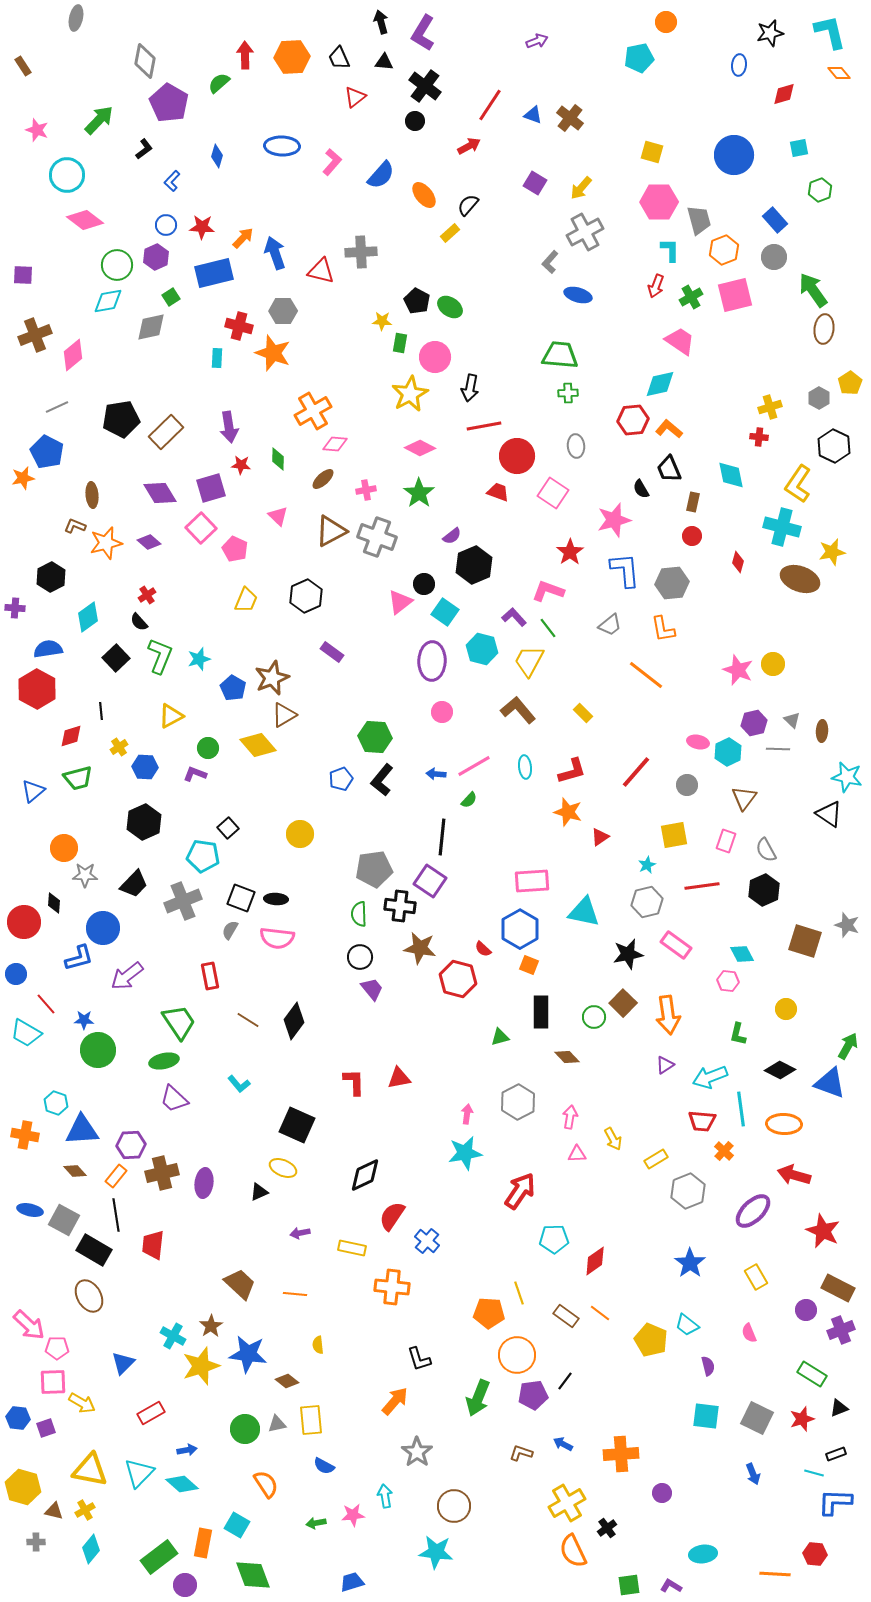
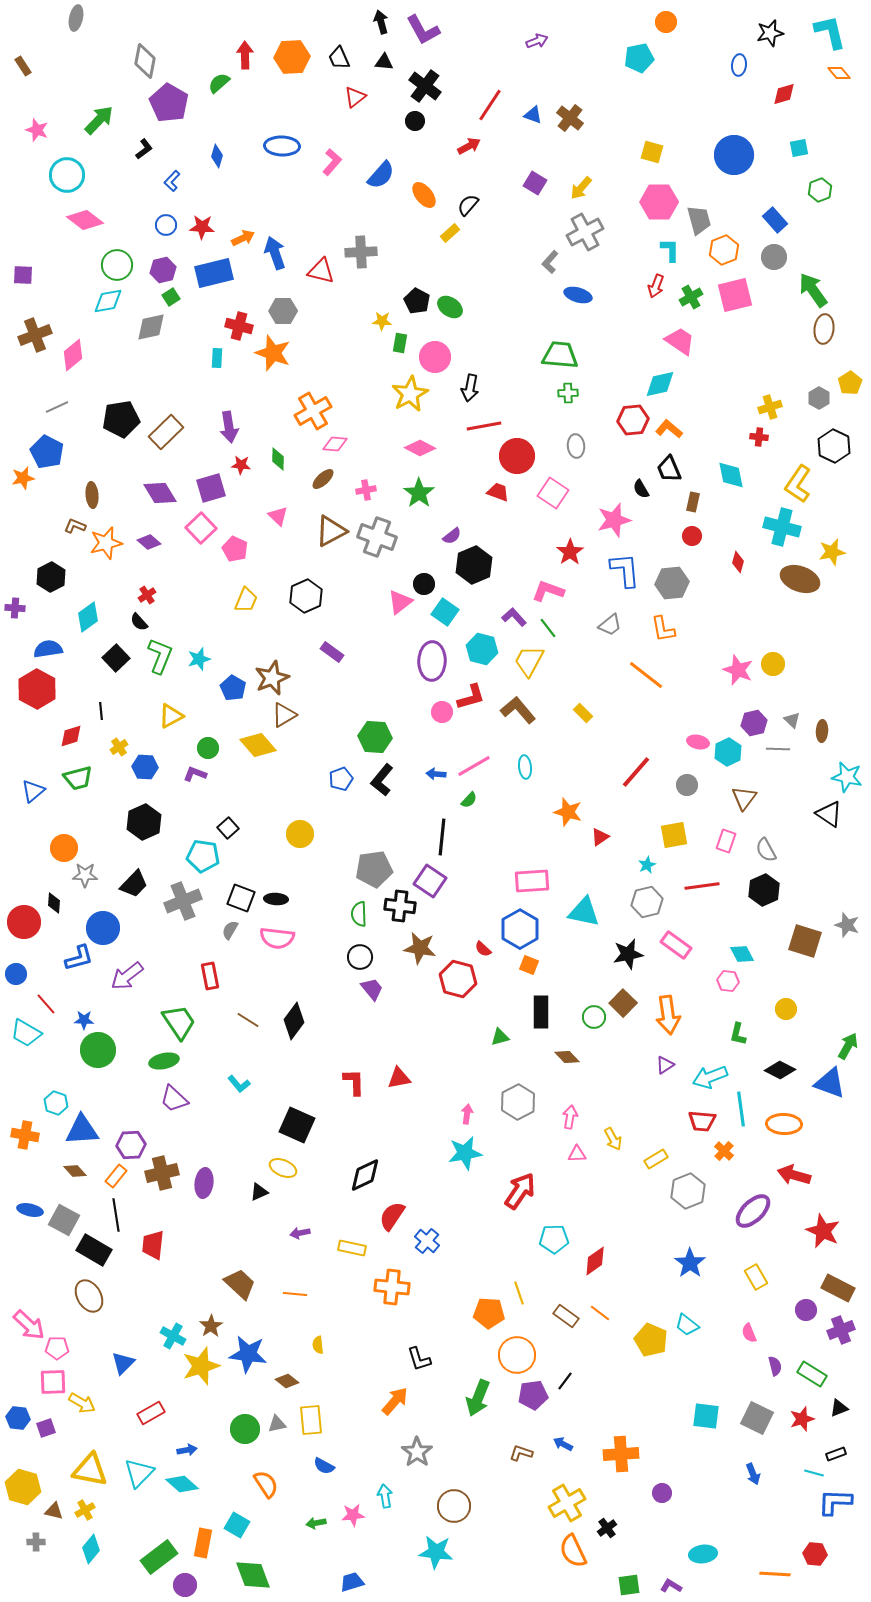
purple L-shape at (423, 33): moved 3 px up; rotated 60 degrees counterclockwise
orange arrow at (243, 238): rotated 20 degrees clockwise
purple hexagon at (156, 257): moved 7 px right, 13 px down; rotated 10 degrees clockwise
red L-shape at (572, 771): moved 101 px left, 74 px up
purple semicircle at (708, 1366): moved 67 px right
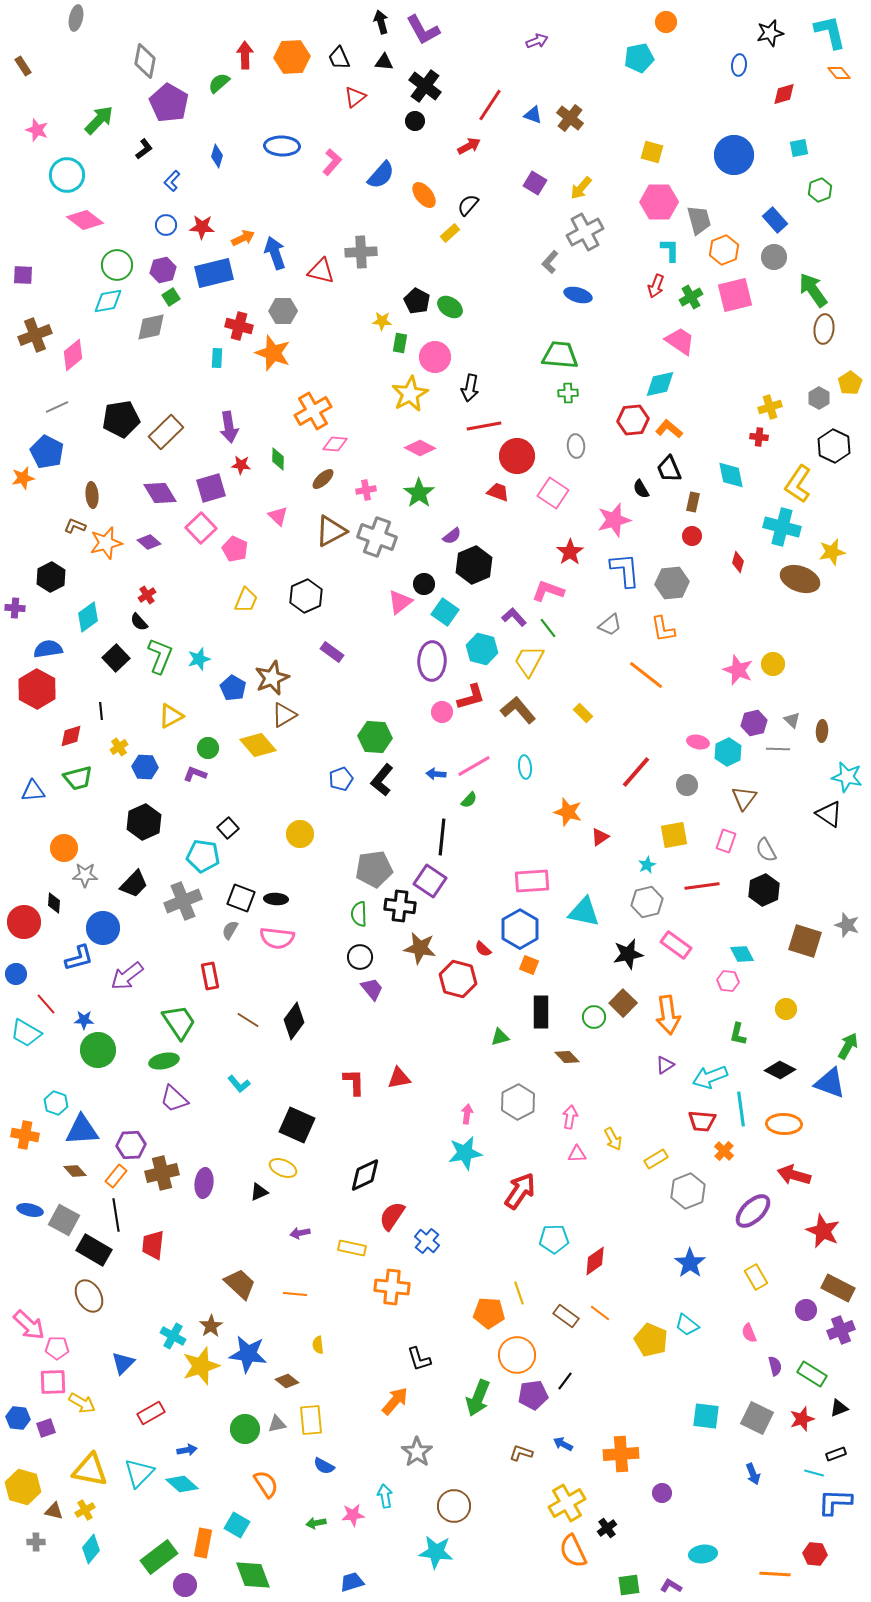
blue triangle at (33, 791): rotated 35 degrees clockwise
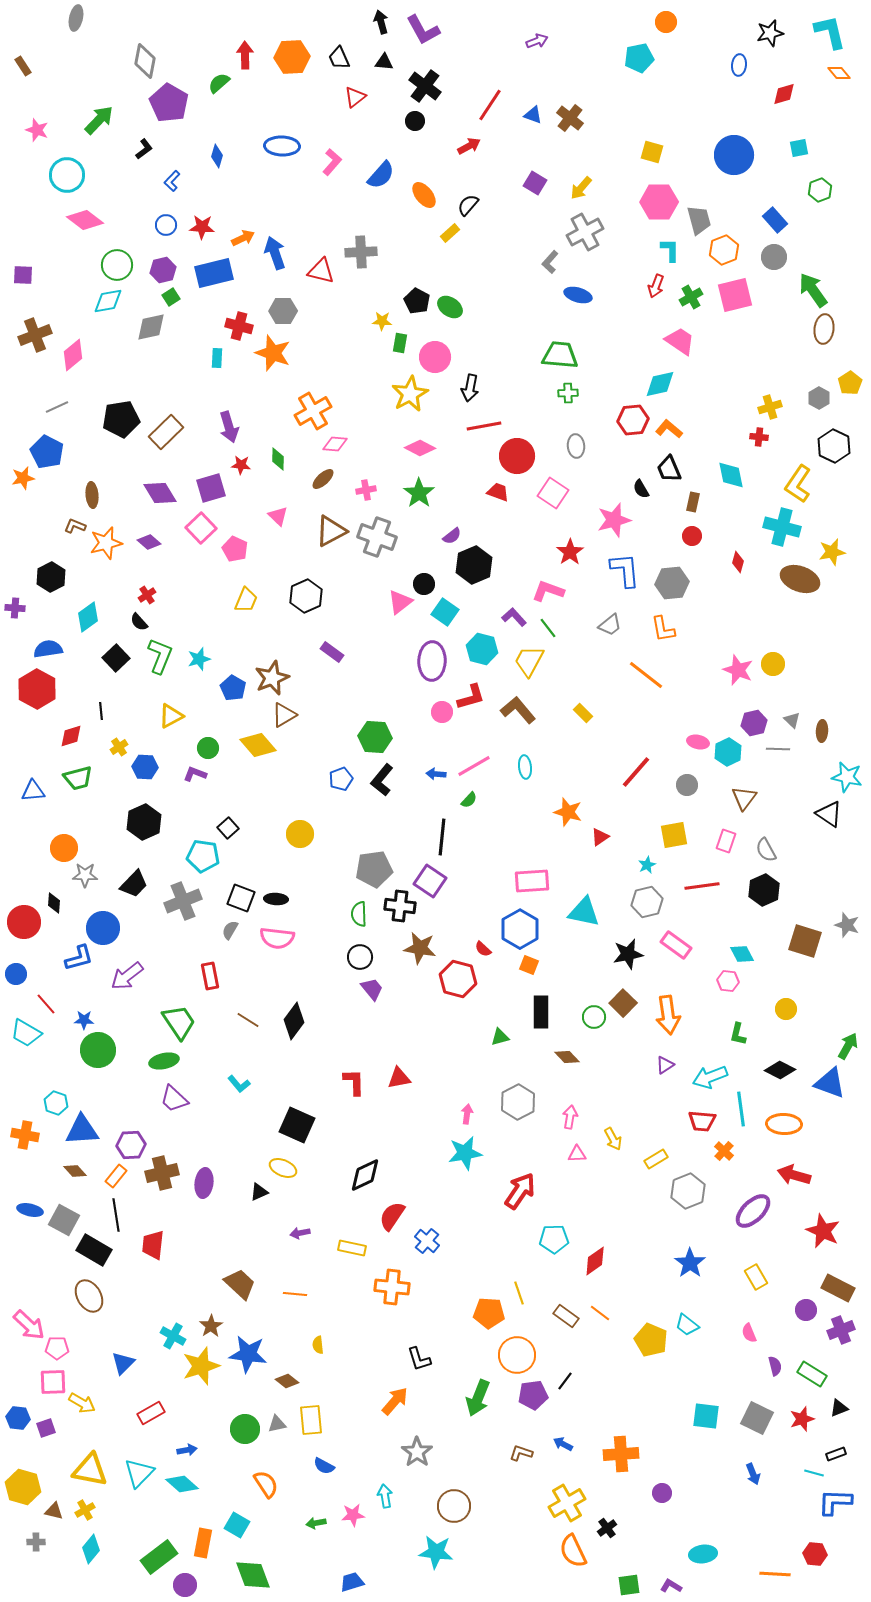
purple arrow at (229, 427): rotated 8 degrees counterclockwise
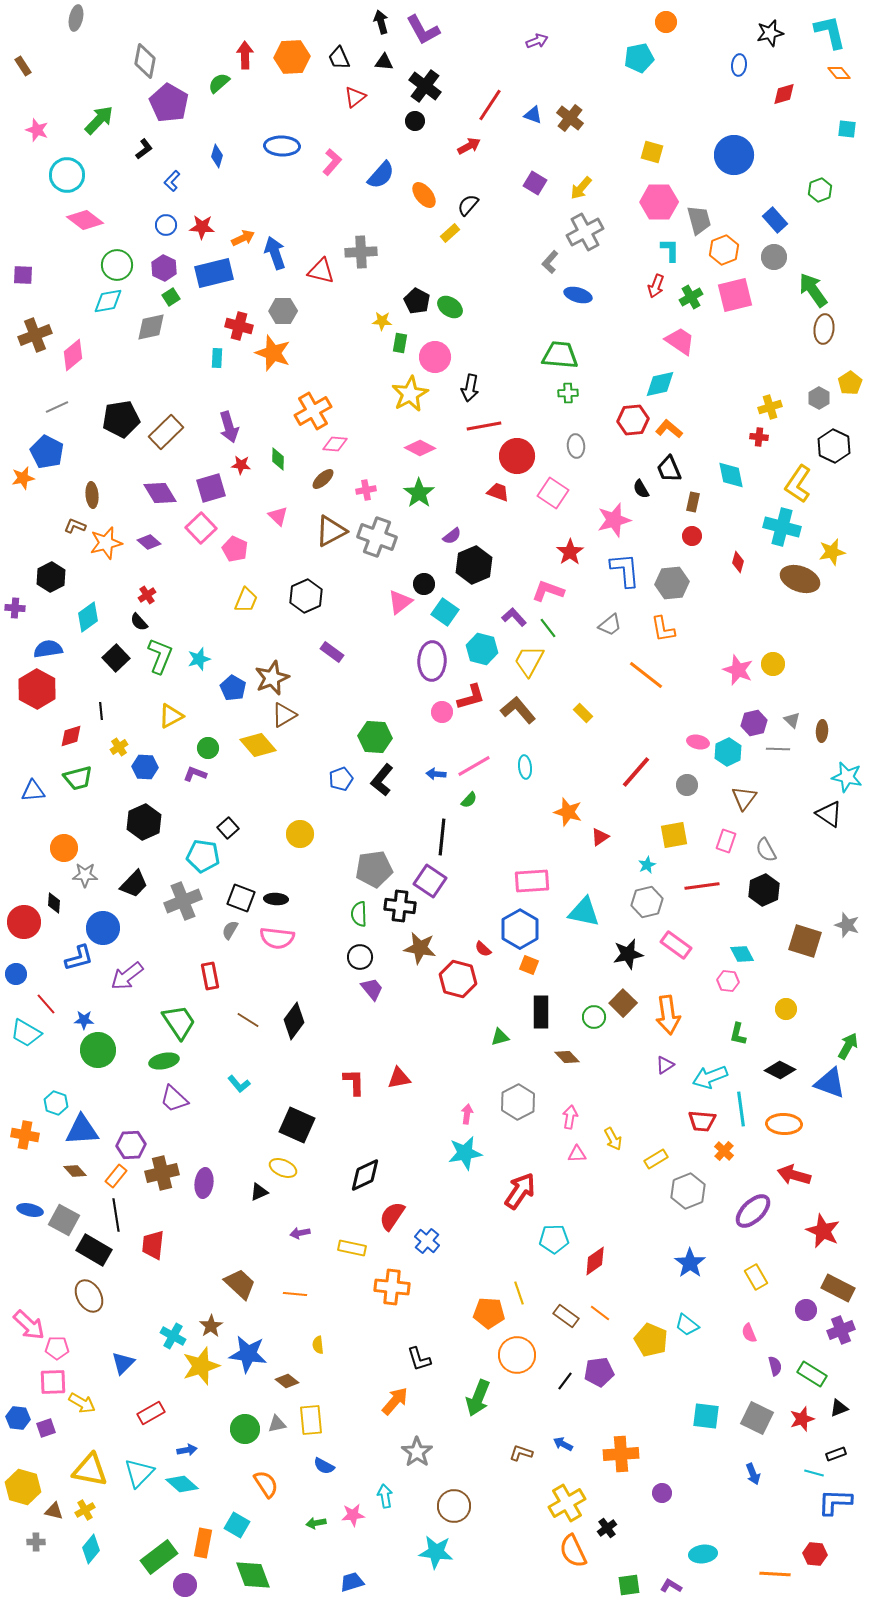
cyan square at (799, 148): moved 48 px right, 19 px up; rotated 18 degrees clockwise
purple hexagon at (163, 270): moved 1 px right, 2 px up; rotated 20 degrees counterclockwise
purple pentagon at (533, 1395): moved 66 px right, 23 px up
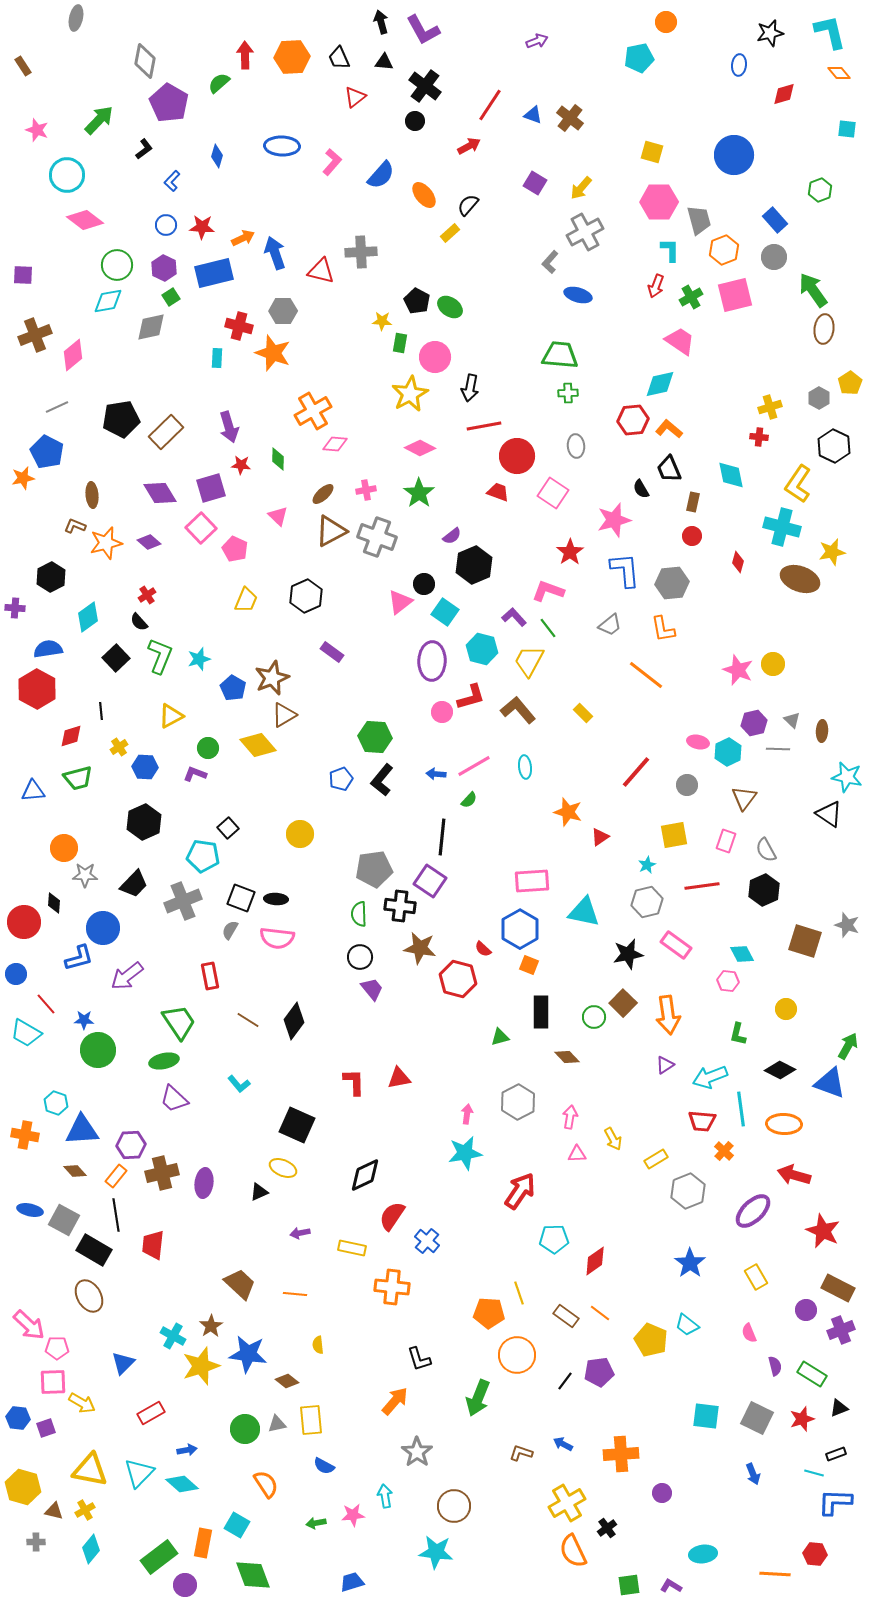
brown ellipse at (323, 479): moved 15 px down
